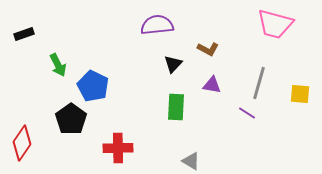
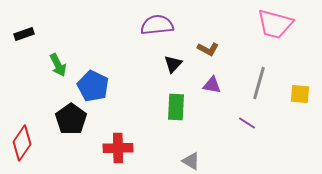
purple line: moved 10 px down
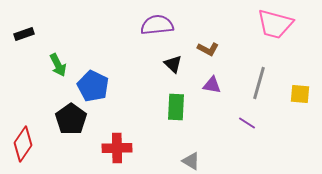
black triangle: rotated 30 degrees counterclockwise
red diamond: moved 1 px right, 1 px down
red cross: moved 1 px left
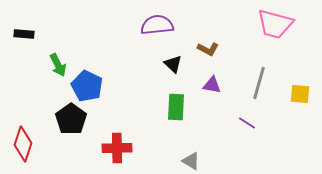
black rectangle: rotated 24 degrees clockwise
blue pentagon: moved 6 px left
red diamond: rotated 16 degrees counterclockwise
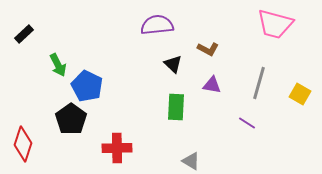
black rectangle: rotated 48 degrees counterclockwise
yellow square: rotated 25 degrees clockwise
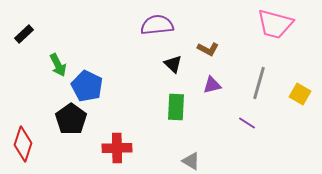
purple triangle: rotated 24 degrees counterclockwise
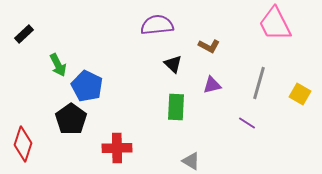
pink trapezoid: rotated 48 degrees clockwise
brown L-shape: moved 1 px right, 3 px up
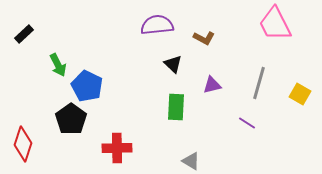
brown L-shape: moved 5 px left, 8 px up
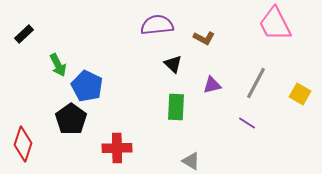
gray line: moved 3 px left; rotated 12 degrees clockwise
